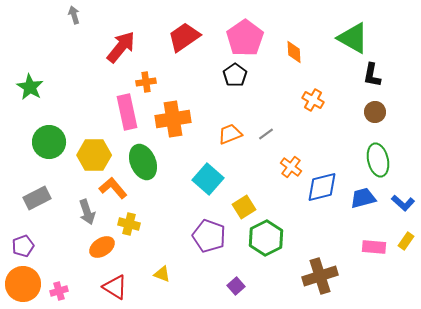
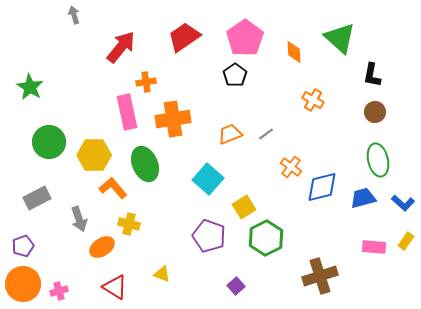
green triangle at (353, 38): moved 13 px left; rotated 12 degrees clockwise
green ellipse at (143, 162): moved 2 px right, 2 px down
gray arrow at (87, 212): moved 8 px left, 7 px down
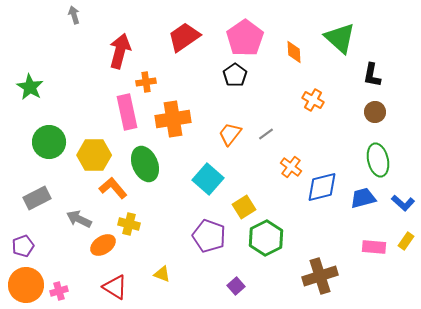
red arrow at (121, 47): moved 1 px left, 4 px down; rotated 24 degrees counterclockwise
orange trapezoid at (230, 134): rotated 30 degrees counterclockwise
gray arrow at (79, 219): rotated 135 degrees clockwise
orange ellipse at (102, 247): moved 1 px right, 2 px up
orange circle at (23, 284): moved 3 px right, 1 px down
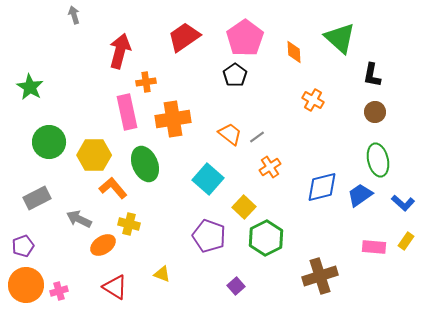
orange trapezoid at (230, 134): rotated 90 degrees clockwise
gray line at (266, 134): moved 9 px left, 3 px down
orange cross at (291, 167): moved 21 px left; rotated 20 degrees clockwise
blue trapezoid at (363, 198): moved 3 px left, 3 px up; rotated 20 degrees counterclockwise
yellow square at (244, 207): rotated 15 degrees counterclockwise
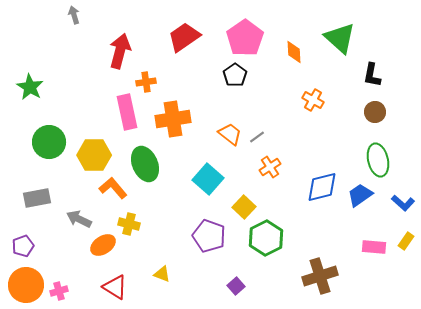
gray rectangle at (37, 198): rotated 16 degrees clockwise
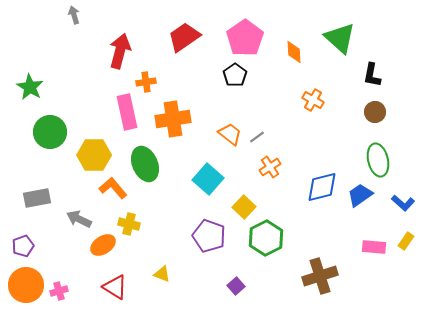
green circle at (49, 142): moved 1 px right, 10 px up
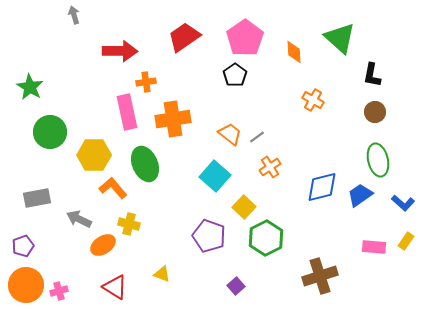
red arrow at (120, 51): rotated 76 degrees clockwise
cyan square at (208, 179): moved 7 px right, 3 px up
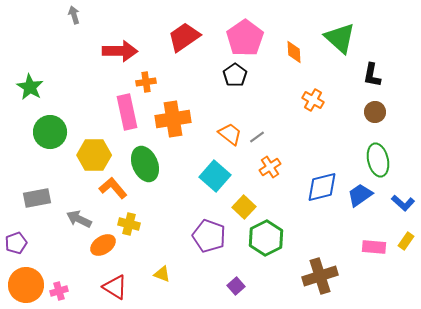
purple pentagon at (23, 246): moved 7 px left, 3 px up
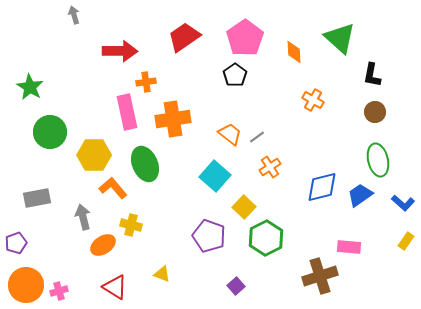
gray arrow at (79, 219): moved 4 px right, 2 px up; rotated 50 degrees clockwise
yellow cross at (129, 224): moved 2 px right, 1 px down
pink rectangle at (374, 247): moved 25 px left
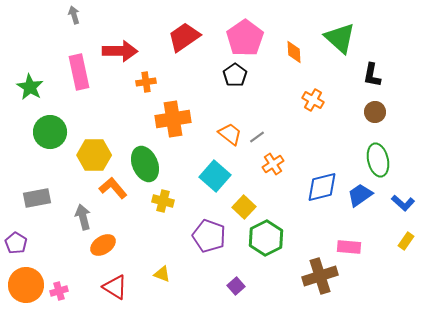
pink rectangle at (127, 112): moved 48 px left, 40 px up
orange cross at (270, 167): moved 3 px right, 3 px up
yellow cross at (131, 225): moved 32 px right, 24 px up
purple pentagon at (16, 243): rotated 20 degrees counterclockwise
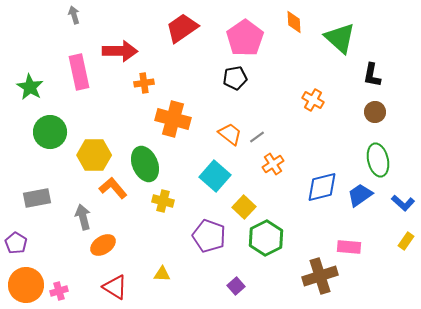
red trapezoid at (184, 37): moved 2 px left, 9 px up
orange diamond at (294, 52): moved 30 px up
black pentagon at (235, 75): moved 3 px down; rotated 25 degrees clockwise
orange cross at (146, 82): moved 2 px left, 1 px down
orange cross at (173, 119): rotated 24 degrees clockwise
yellow triangle at (162, 274): rotated 18 degrees counterclockwise
